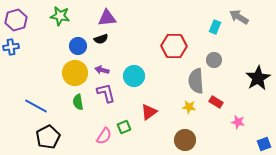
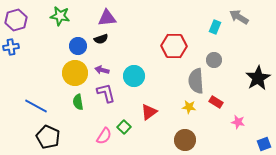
green square: rotated 24 degrees counterclockwise
black pentagon: rotated 20 degrees counterclockwise
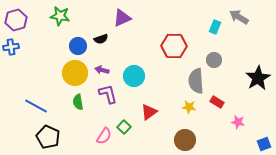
purple triangle: moved 15 px right; rotated 18 degrees counterclockwise
purple L-shape: moved 2 px right, 1 px down
red rectangle: moved 1 px right
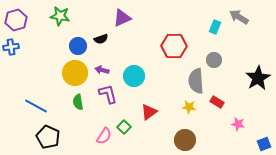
pink star: moved 2 px down
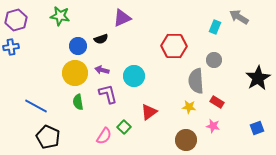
pink star: moved 25 px left, 2 px down
brown circle: moved 1 px right
blue square: moved 7 px left, 16 px up
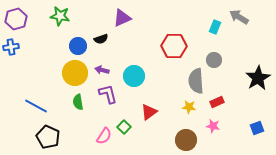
purple hexagon: moved 1 px up
red rectangle: rotated 56 degrees counterclockwise
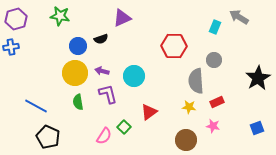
purple arrow: moved 1 px down
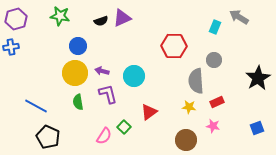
black semicircle: moved 18 px up
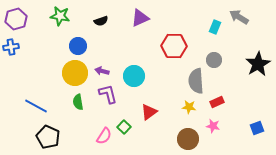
purple triangle: moved 18 px right
black star: moved 14 px up
brown circle: moved 2 px right, 1 px up
